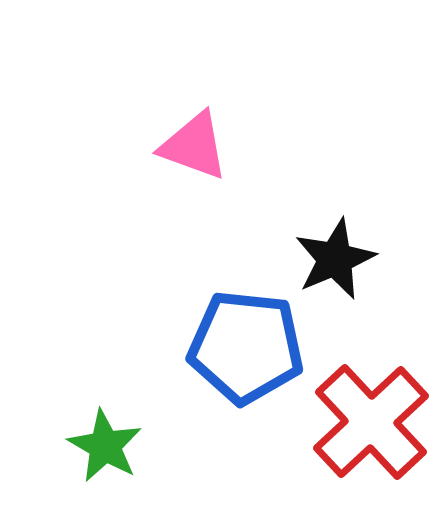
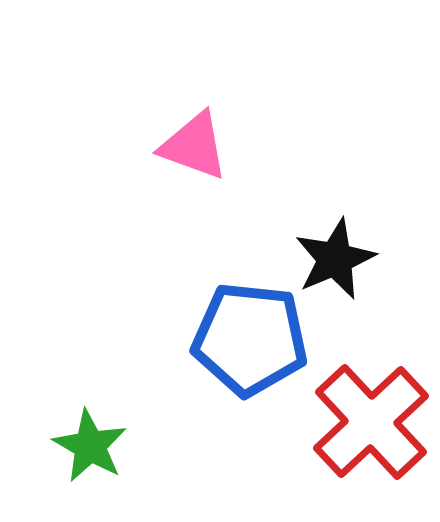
blue pentagon: moved 4 px right, 8 px up
green star: moved 15 px left
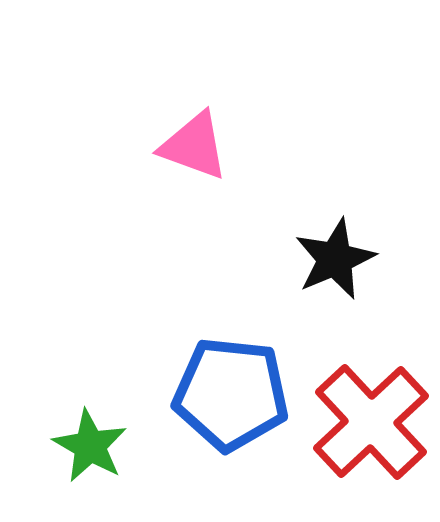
blue pentagon: moved 19 px left, 55 px down
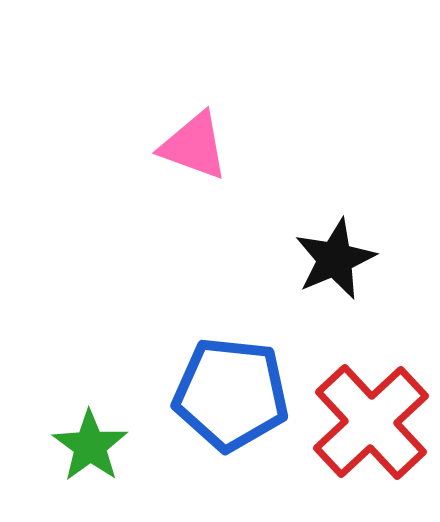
green star: rotated 6 degrees clockwise
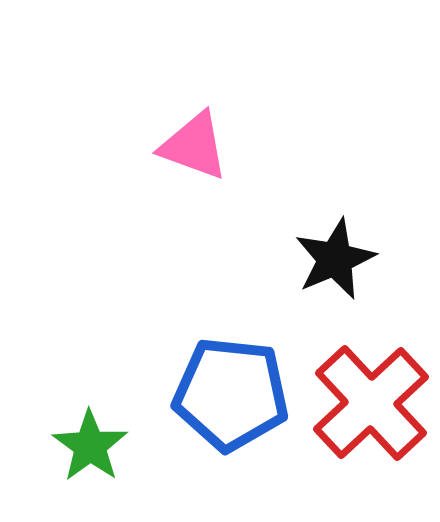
red cross: moved 19 px up
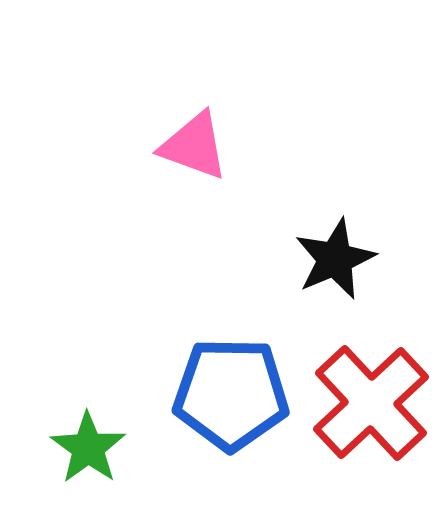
blue pentagon: rotated 5 degrees counterclockwise
green star: moved 2 px left, 2 px down
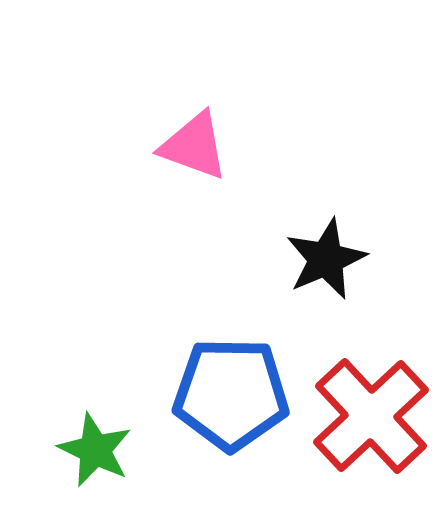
black star: moved 9 px left
red cross: moved 13 px down
green star: moved 7 px right, 2 px down; rotated 10 degrees counterclockwise
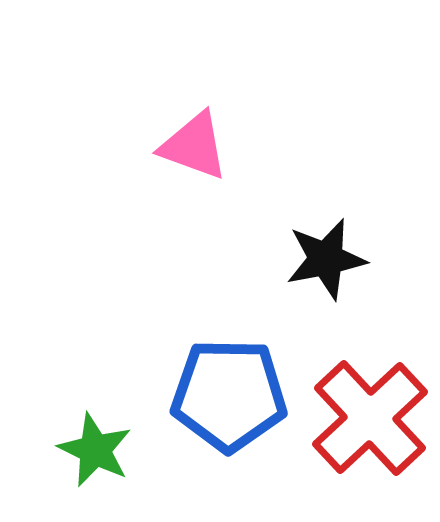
black star: rotated 12 degrees clockwise
blue pentagon: moved 2 px left, 1 px down
red cross: moved 1 px left, 2 px down
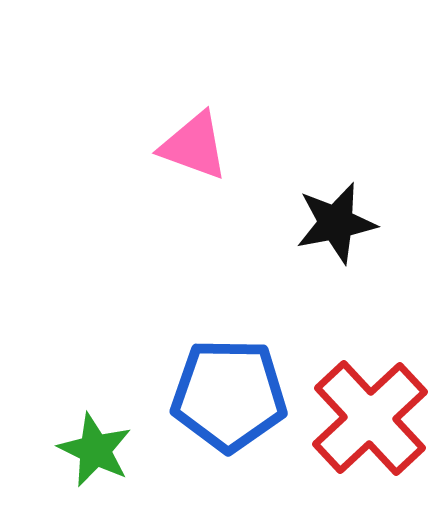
black star: moved 10 px right, 36 px up
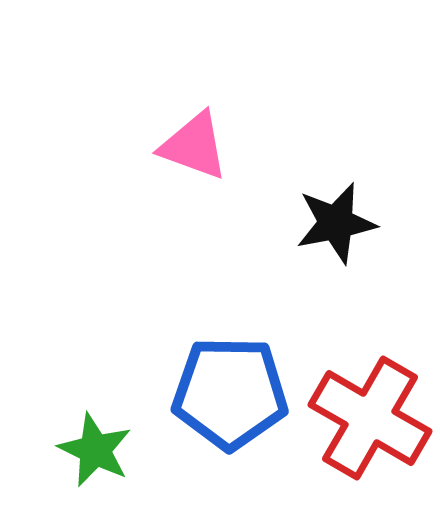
blue pentagon: moved 1 px right, 2 px up
red cross: rotated 17 degrees counterclockwise
